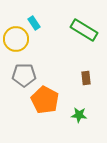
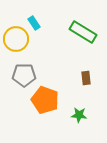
green rectangle: moved 1 px left, 2 px down
orange pentagon: rotated 8 degrees counterclockwise
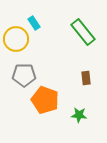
green rectangle: rotated 20 degrees clockwise
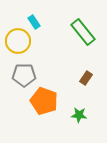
cyan rectangle: moved 1 px up
yellow circle: moved 2 px right, 2 px down
brown rectangle: rotated 40 degrees clockwise
orange pentagon: moved 1 px left, 1 px down
